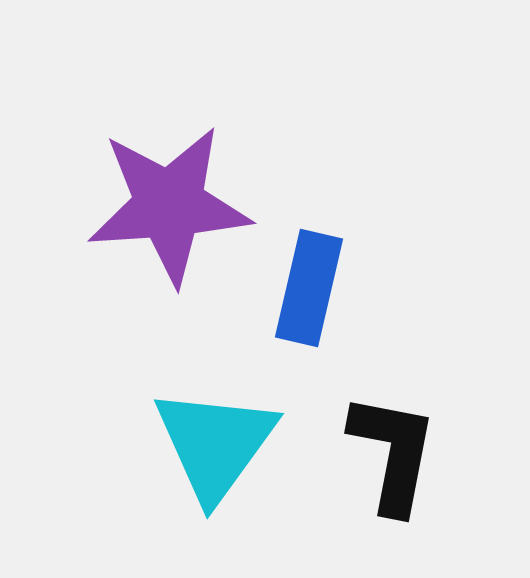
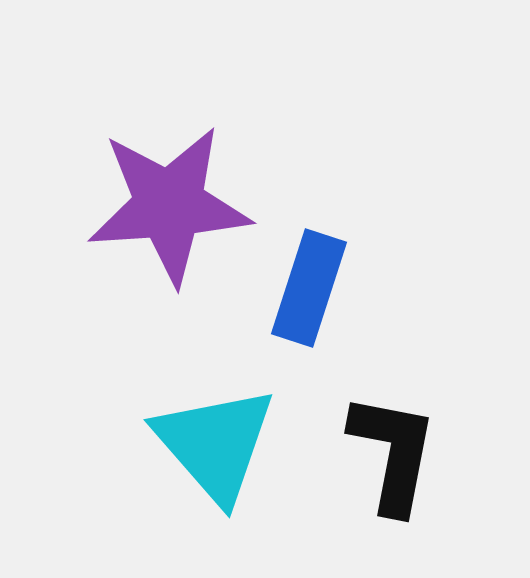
blue rectangle: rotated 5 degrees clockwise
cyan triangle: rotated 17 degrees counterclockwise
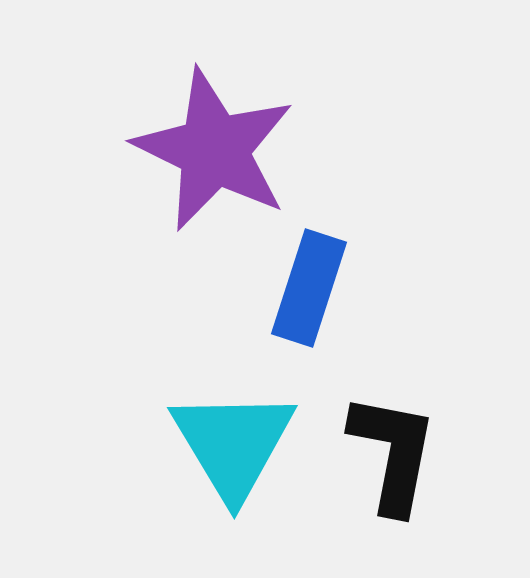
purple star: moved 45 px right, 55 px up; rotated 30 degrees clockwise
cyan triangle: moved 18 px right; rotated 10 degrees clockwise
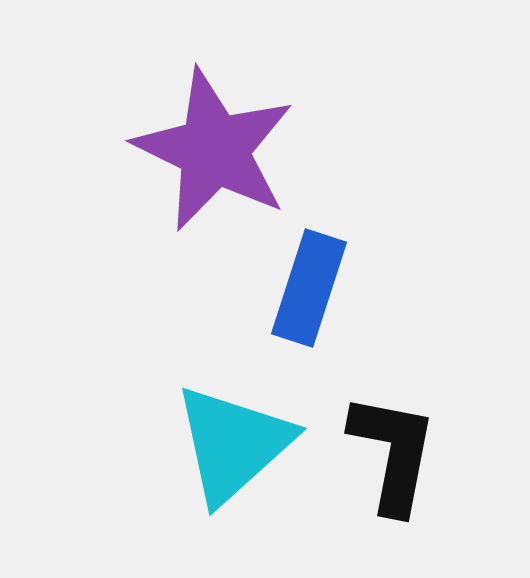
cyan triangle: rotated 19 degrees clockwise
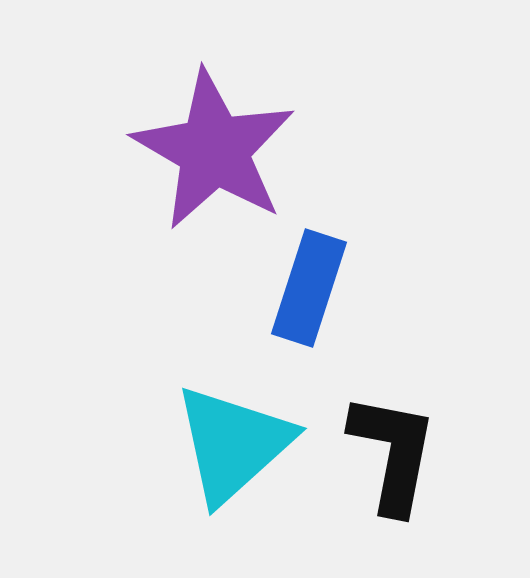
purple star: rotated 4 degrees clockwise
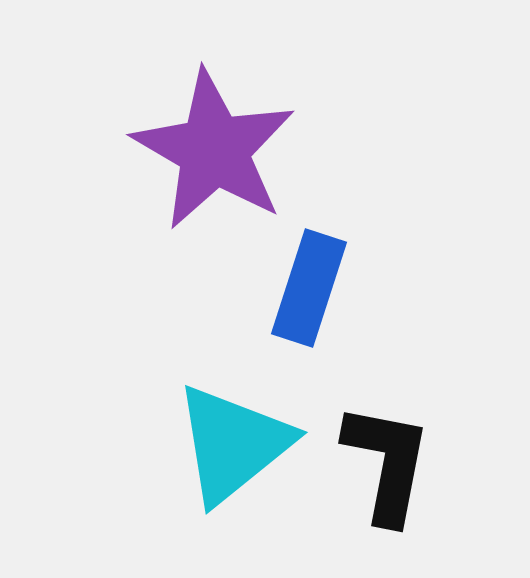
cyan triangle: rotated 3 degrees clockwise
black L-shape: moved 6 px left, 10 px down
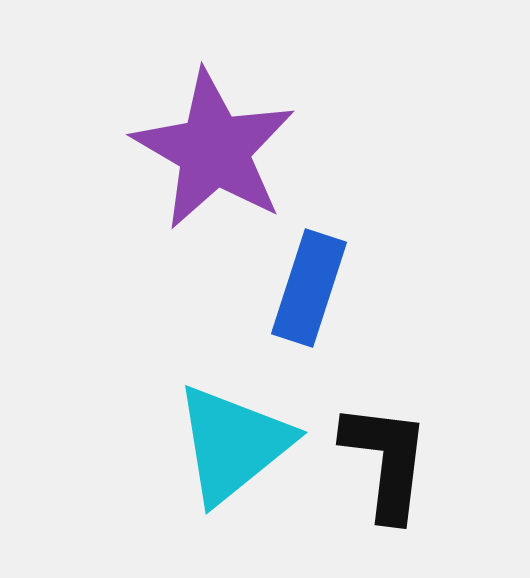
black L-shape: moved 1 px left, 2 px up; rotated 4 degrees counterclockwise
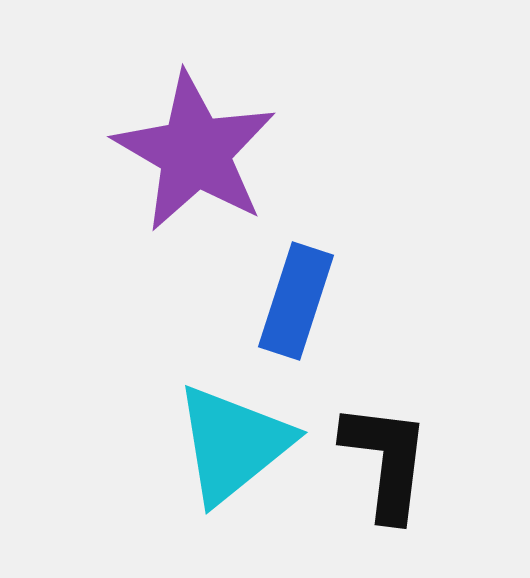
purple star: moved 19 px left, 2 px down
blue rectangle: moved 13 px left, 13 px down
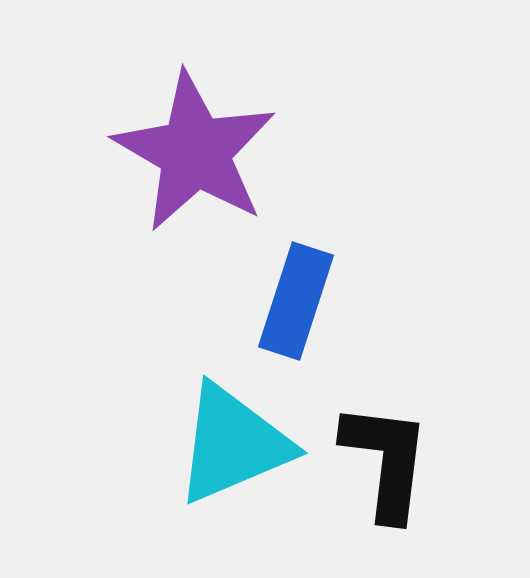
cyan triangle: rotated 16 degrees clockwise
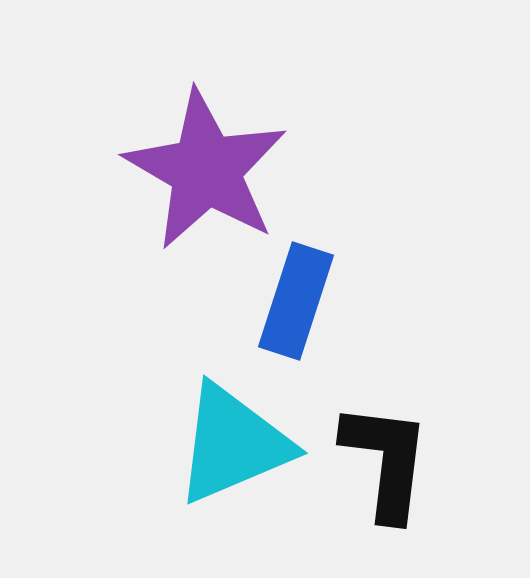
purple star: moved 11 px right, 18 px down
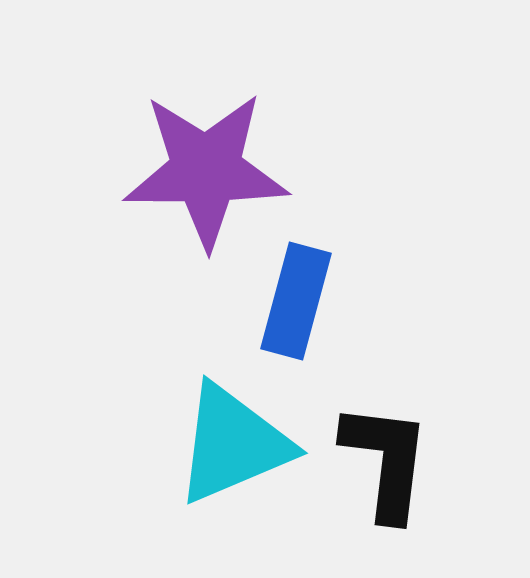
purple star: rotated 30 degrees counterclockwise
blue rectangle: rotated 3 degrees counterclockwise
